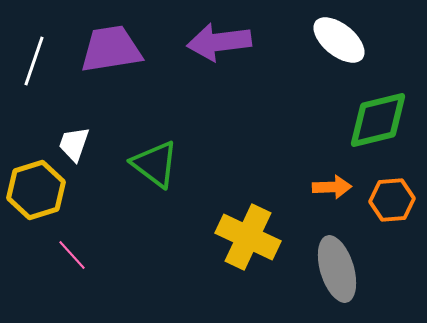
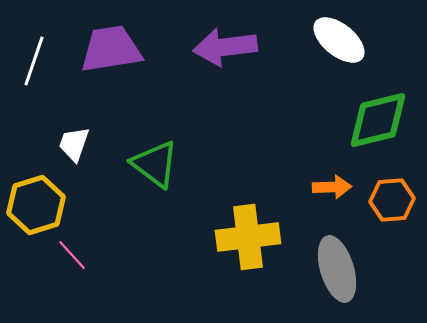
purple arrow: moved 6 px right, 5 px down
yellow hexagon: moved 15 px down
yellow cross: rotated 32 degrees counterclockwise
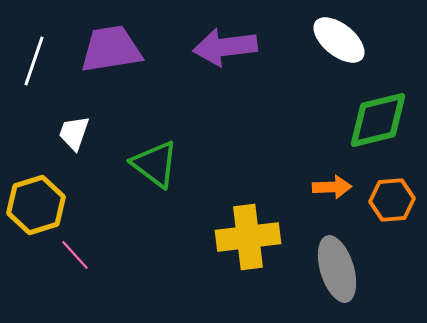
white trapezoid: moved 11 px up
pink line: moved 3 px right
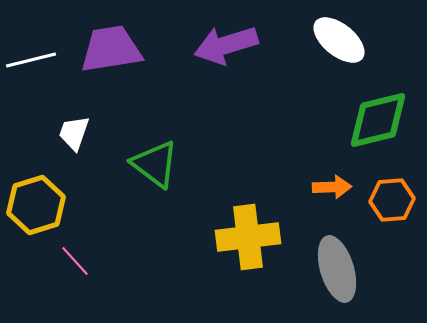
purple arrow: moved 1 px right, 2 px up; rotated 10 degrees counterclockwise
white line: moved 3 px left, 1 px up; rotated 57 degrees clockwise
pink line: moved 6 px down
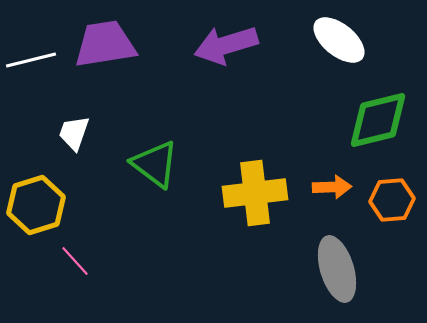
purple trapezoid: moved 6 px left, 5 px up
yellow cross: moved 7 px right, 44 px up
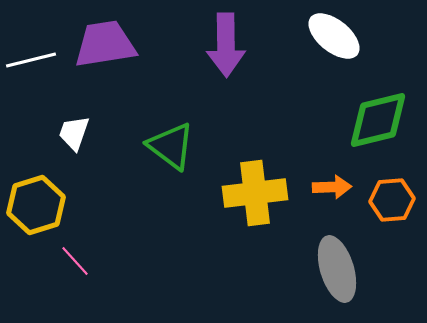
white ellipse: moved 5 px left, 4 px up
purple arrow: rotated 74 degrees counterclockwise
green triangle: moved 16 px right, 18 px up
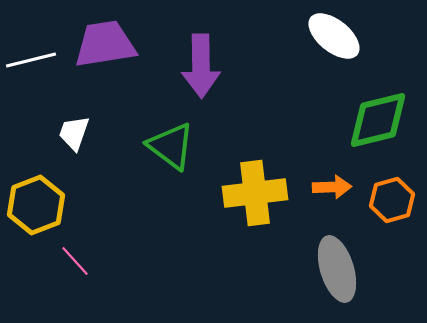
purple arrow: moved 25 px left, 21 px down
orange hexagon: rotated 12 degrees counterclockwise
yellow hexagon: rotated 4 degrees counterclockwise
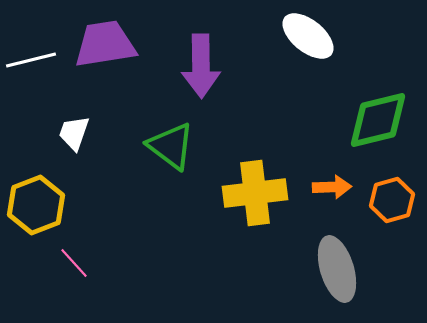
white ellipse: moved 26 px left
pink line: moved 1 px left, 2 px down
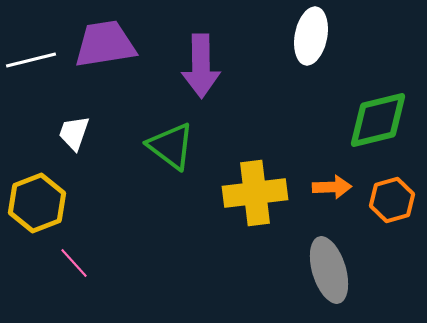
white ellipse: moved 3 px right; rotated 62 degrees clockwise
yellow hexagon: moved 1 px right, 2 px up
gray ellipse: moved 8 px left, 1 px down
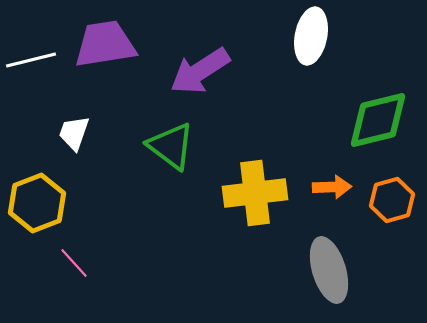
purple arrow: moved 1 px left, 5 px down; rotated 58 degrees clockwise
